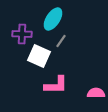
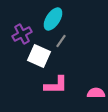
purple cross: rotated 30 degrees counterclockwise
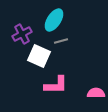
cyan ellipse: moved 1 px right, 1 px down
gray line: rotated 40 degrees clockwise
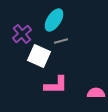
purple cross: rotated 12 degrees counterclockwise
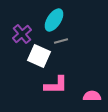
pink semicircle: moved 4 px left, 3 px down
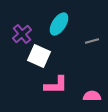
cyan ellipse: moved 5 px right, 4 px down
gray line: moved 31 px right
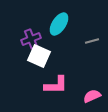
purple cross: moved 9 px right, 5 px down; rotated 18 degrees clockwise
pink semicircle: rotated 24 degrees counterclockwise
